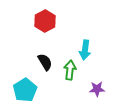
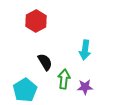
red hexagon: moved 9 px left
green arrow: moved 6 px left, 9 px down
purple star: moved 12 px left, 2 px up
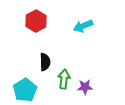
cyan arrow: moved 2 px left, 24 px up; rotated 60 degrees clockwise
black semicircle: rotated 30 degrees clockwise
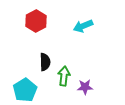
green arrow: moved 3 px up
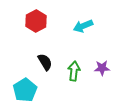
black semicircle: rotated 30 degrees counterclockwise
green arrow: moved 10 px right, 5 px up
purple star: moved 17 px right, 19 px up
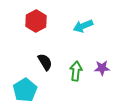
green arrow: moved 2 px right
